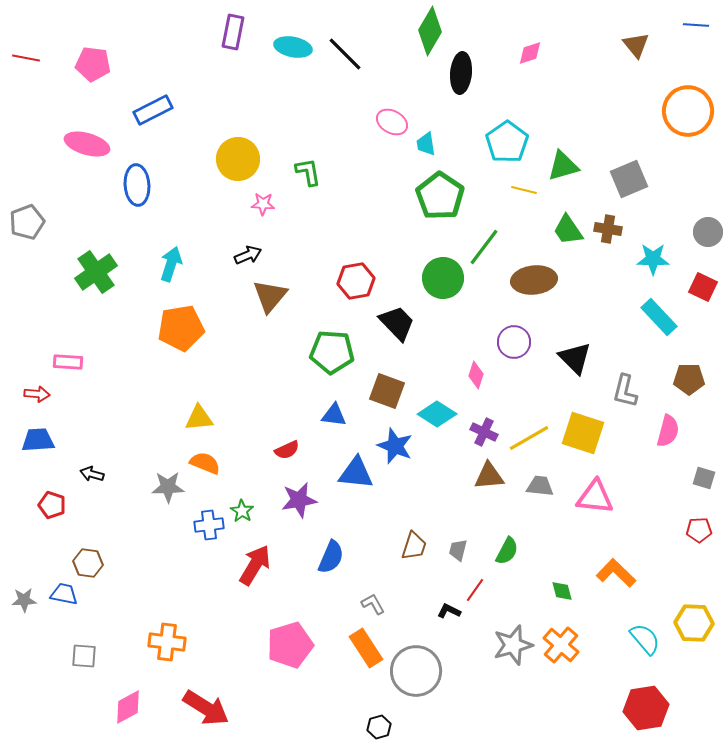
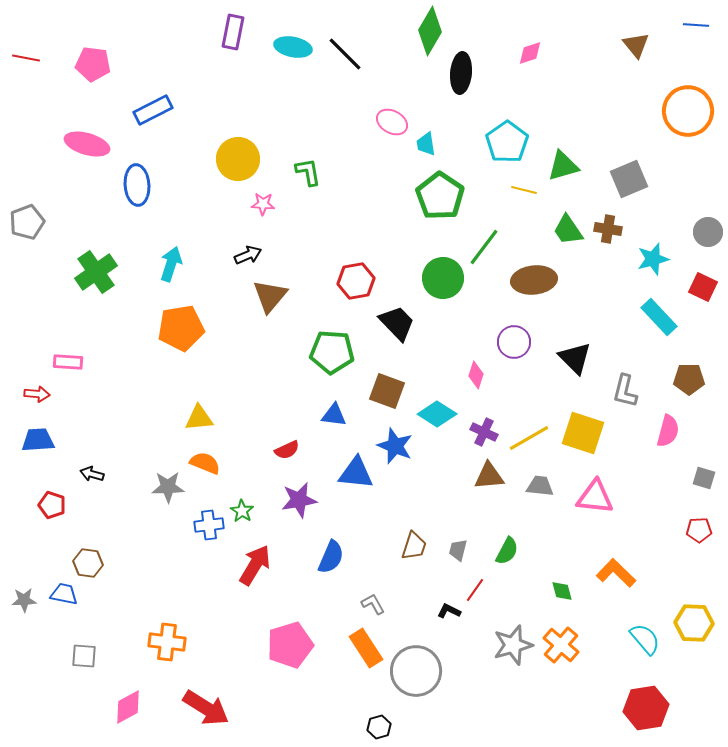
cyan star at (653, 259): rotated 16 degrees counterclockwise
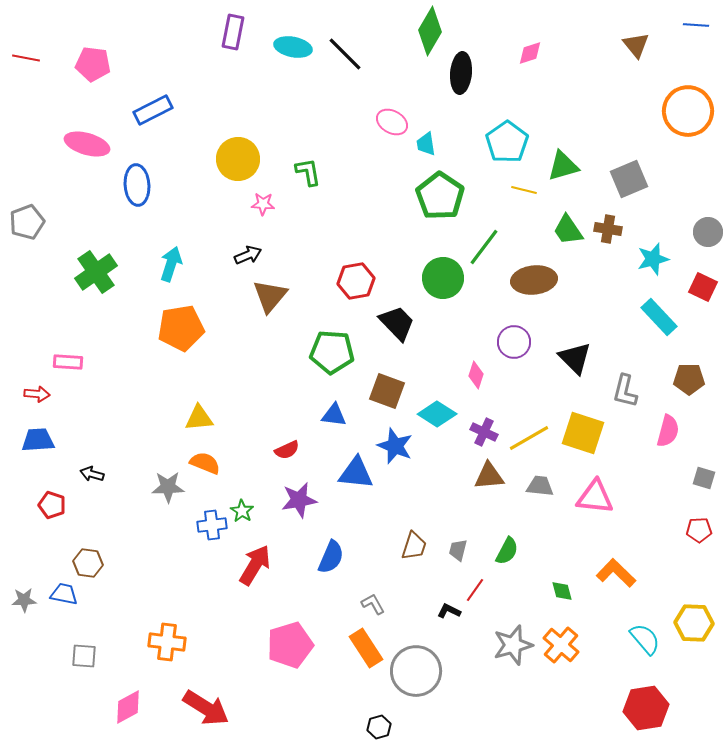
blue cross at (209, 525): moved 3 px right
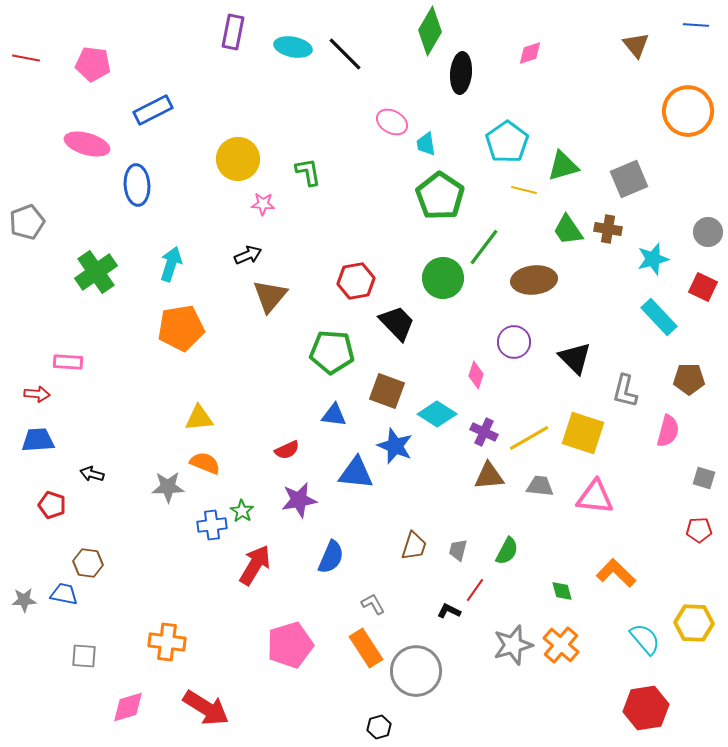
pink diamond at (128, 707): rotated 12 degrees clockwise
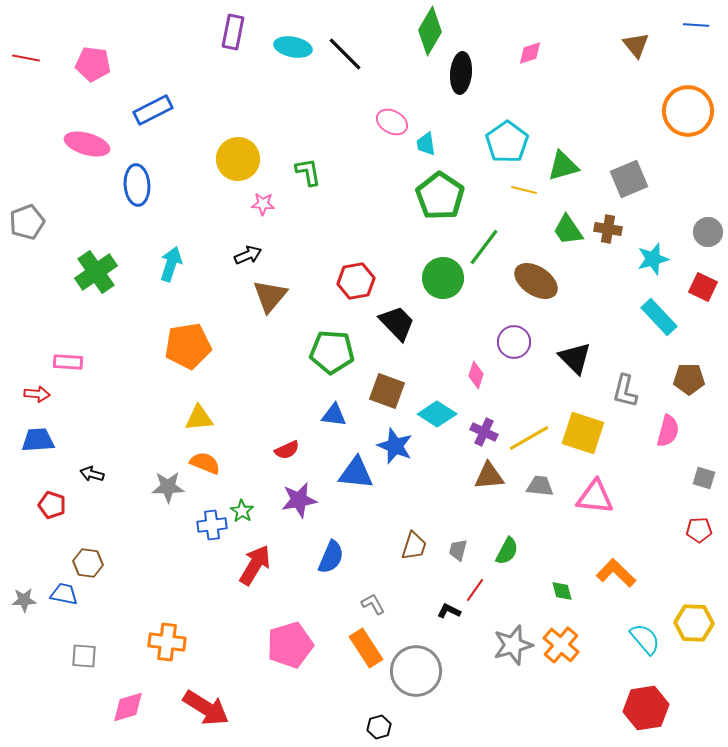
brown ellipse at (534, 280): moved 2 px right, 1 px down; rotated 39 degrees clockwise
orange pentagon at (181, 328): moved 7 px right, 18 px down
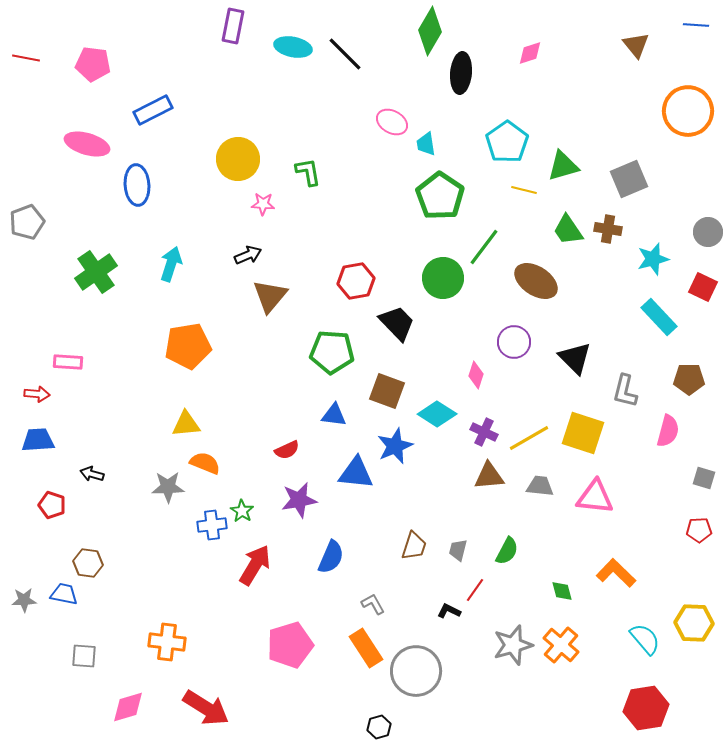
purple rectangle at (233, 32): moved 6 px up
yellow triangle at (199, 418): moved 13 px left, 6 px down
blue star at (395, 446): rotated 27 degrees clockwise
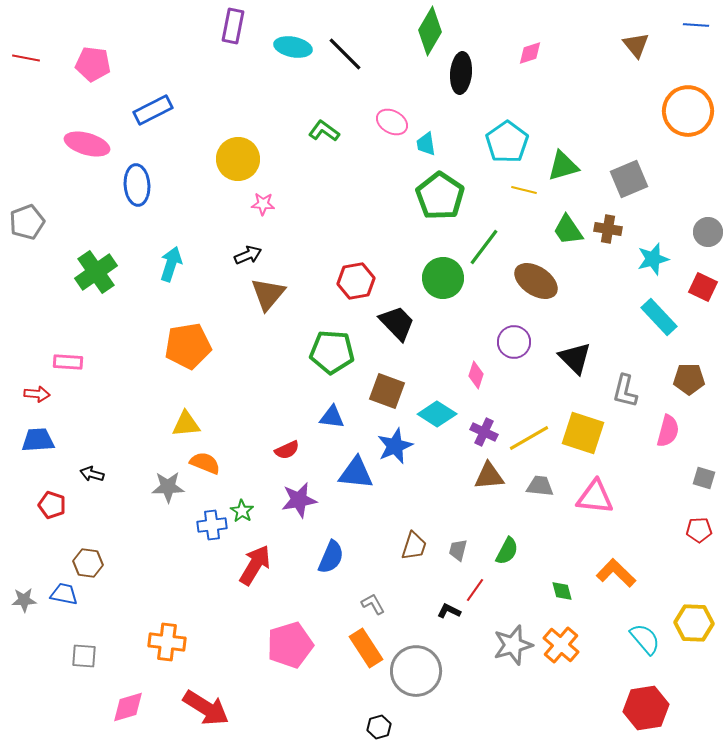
green L-shape at (308, 172): moved 16 px right, 41 px up; rotated 44 degrees counterclockwise
brown triangle at (270, 296): moved 2 px left, 2 px up
blue triangle at (334, 415): moved 2 px left, 2 px down
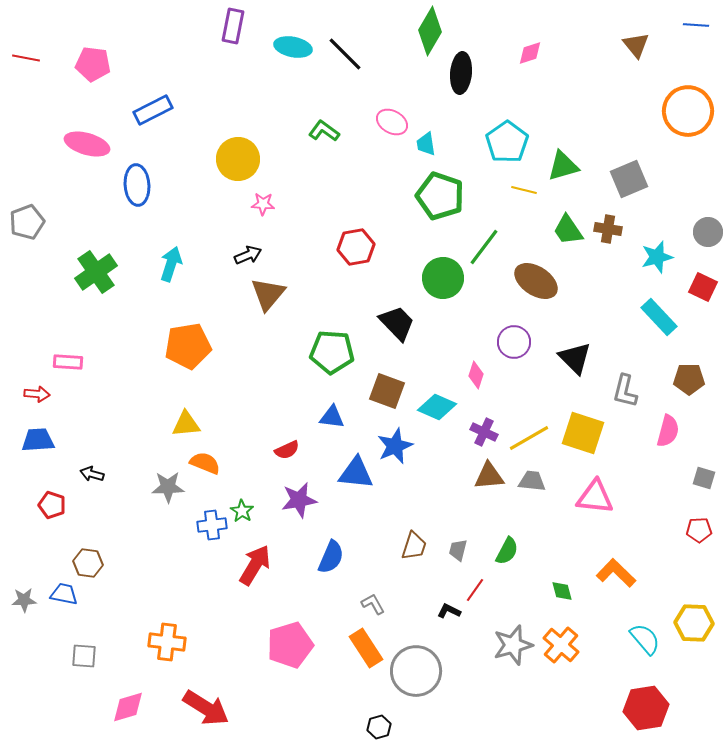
green pentagon at (440, 196): rotated 15 degrees counterclockwise
cyan star at (653, 259): moved 4 px right, 2 px up
red hexagon at (356, 281): moved 34 px up
cyan diamond at (437, 414): moved 7 px up; rotated 9 degrees counterclockwise
gray trapezoid at (540, 486): moved 8 px left, 5 px up
